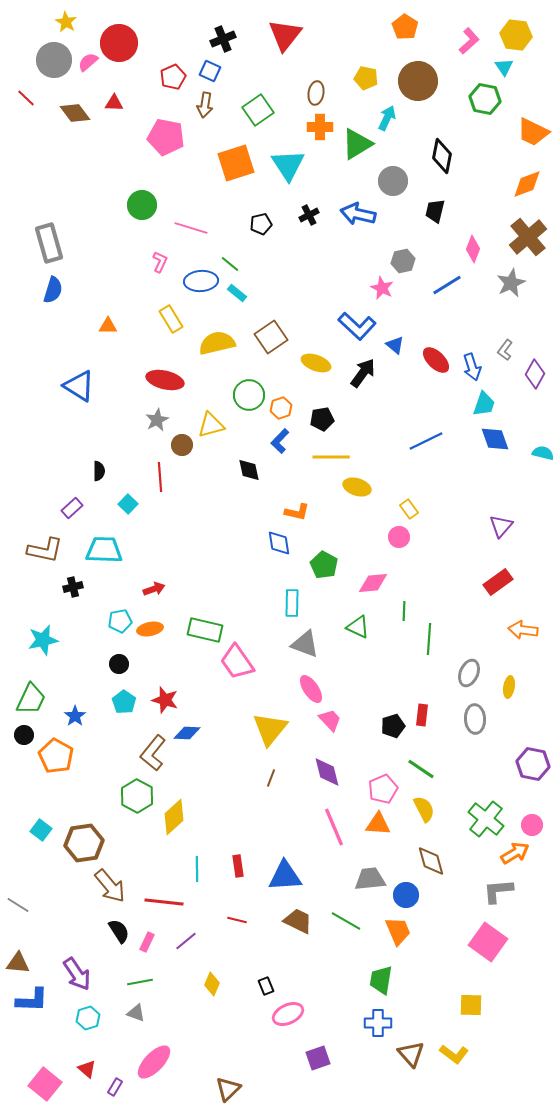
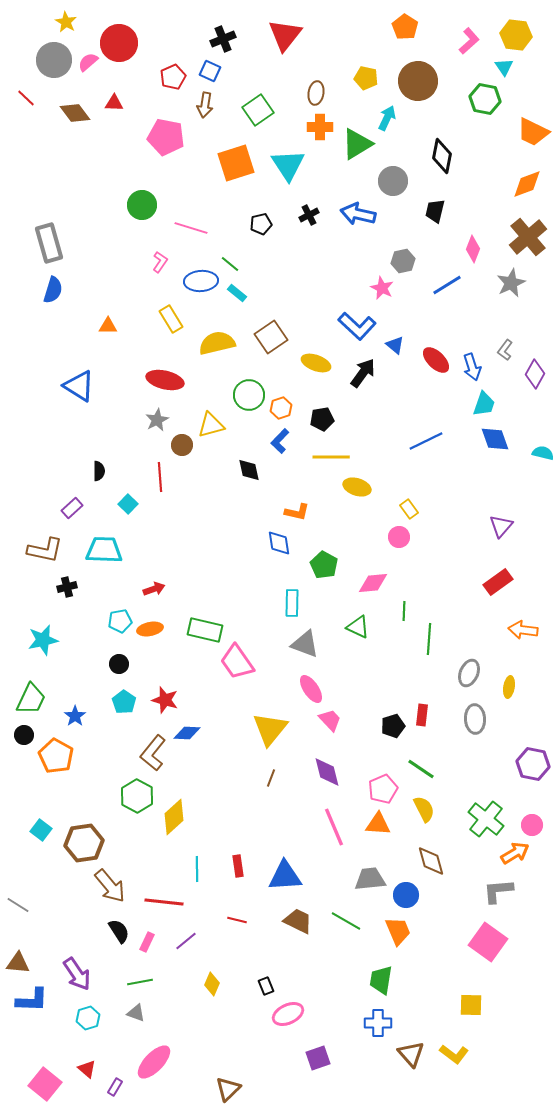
pink L-shape at (160, 262): rotated 10 degrees clockwise
black cross at (73, 587): moved 6 px left
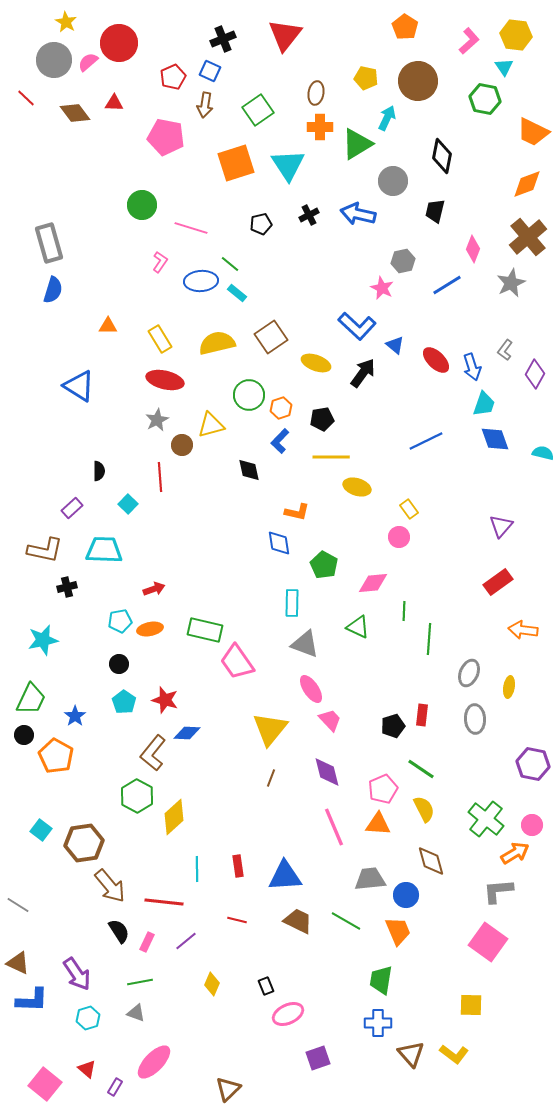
yellow rectangle at (171, 319): moved 11 px left, 20 px down
brown triangle at (18, 963): rotated 20 degrees clockwise
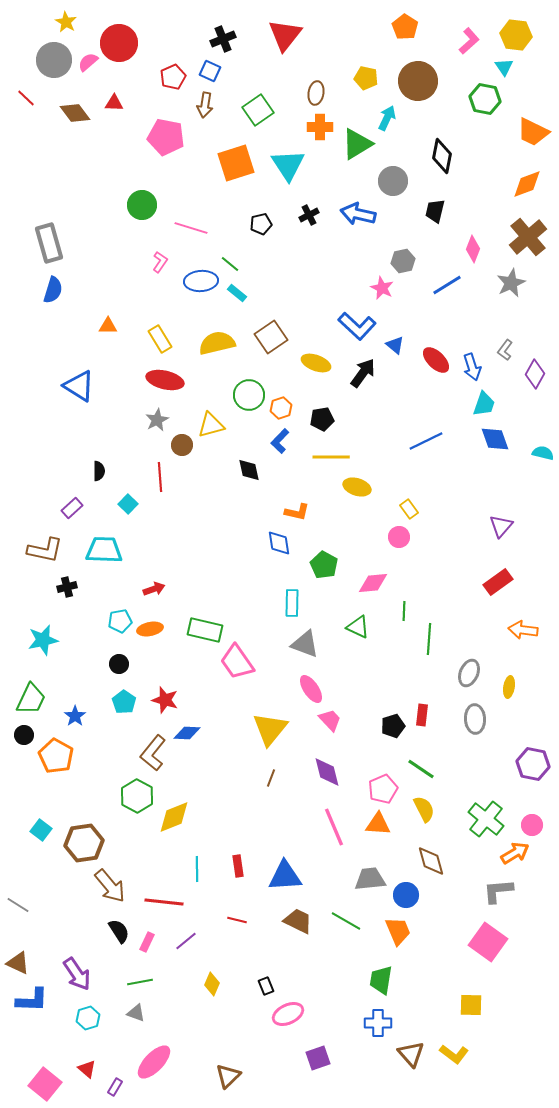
yellow diamond at (174, 817): rotated 21 degrees clockwise
brown triangle at (228, 1089): moved 13 px up
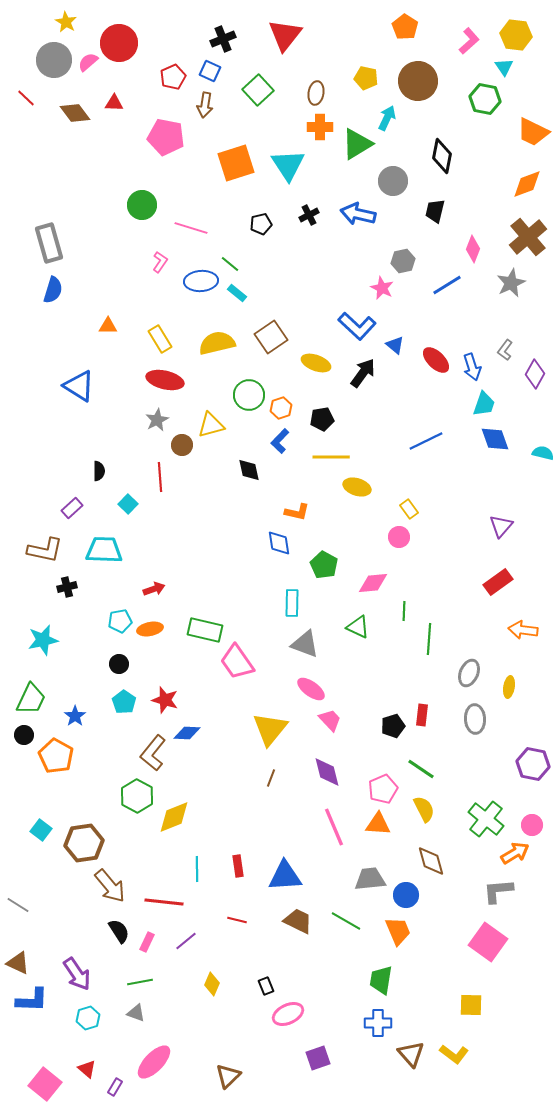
green square at (258, 110): moved 20 px up; rotated 8 degrees counterclockwise
pink ellipse at (311, 689): rotated 20 degrees counterclockwise
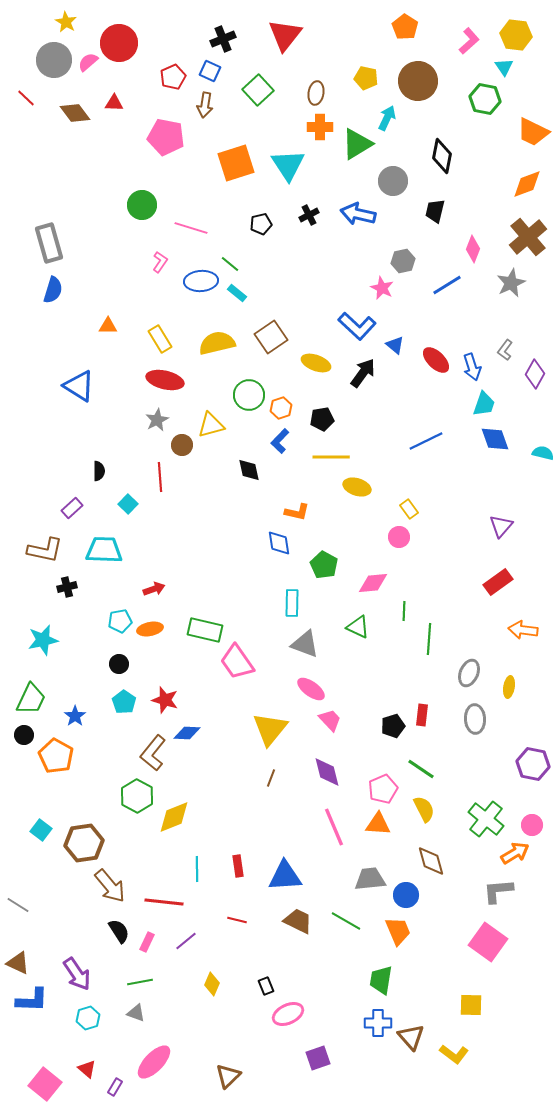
brown triangle at (411, 1054): moved 17 px up
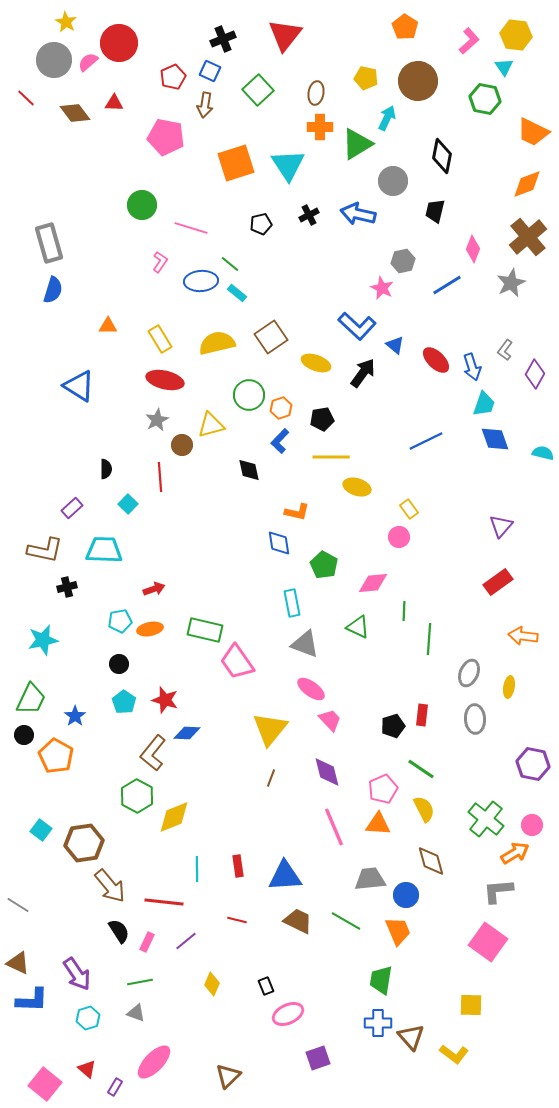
black semicircle at (99, 471): moved 7 px right, 2 px up
cyan rectangle at (292, 603): rotated 12 degrees counterclockwise
orange arrow at (523, 630): moved 6 px down
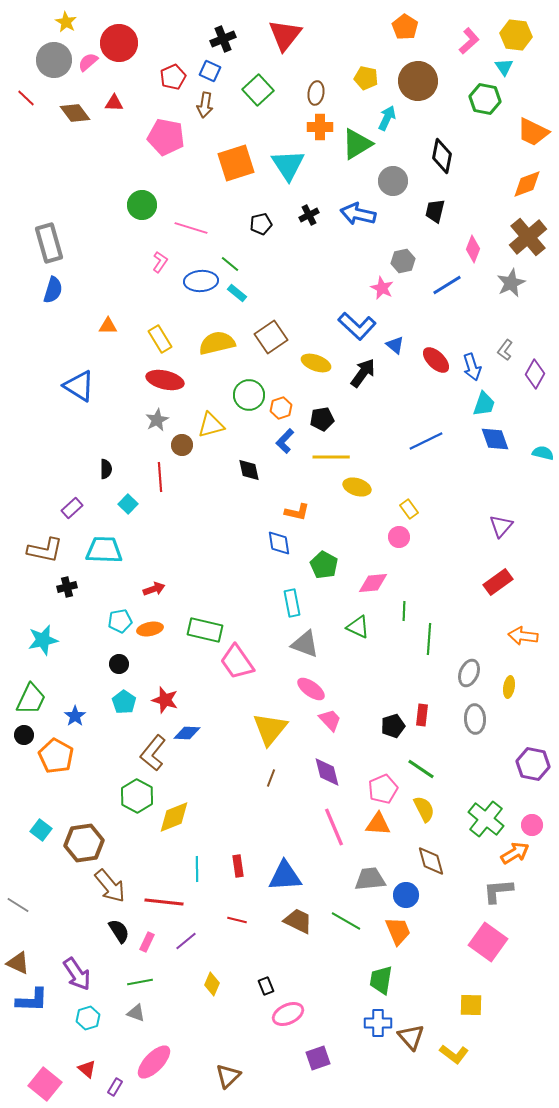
blue L-shape at (280, 441): moved 5 px right
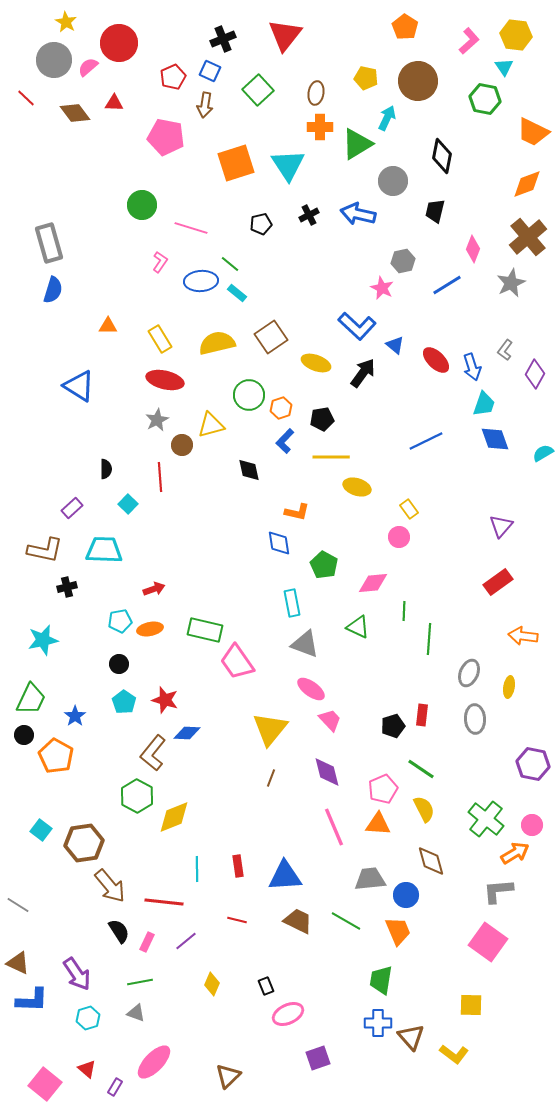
pink semicircle at (88, 62): moved 5 px down
cyan semicircle at (543, 453): rotated 45 degrees counterclockwise
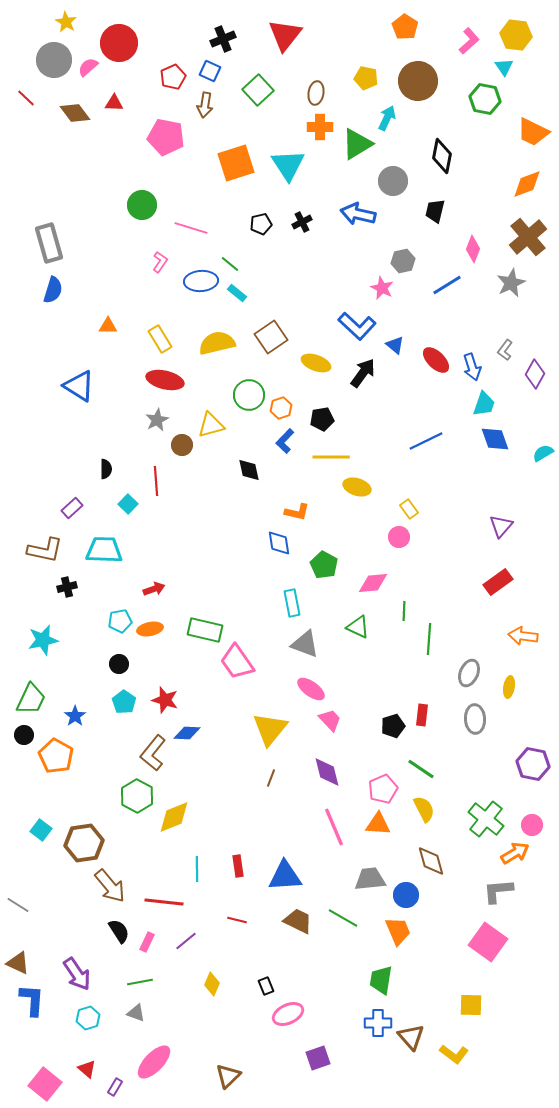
black cross at (309, 215): moved 7 px left, 7 px down
red line at (160, 477): moved 4 px left, 4 px down
green line at (346, 921): moved 3 px left, 3 px up
blue L-shape at (32, 1000): rotated 88 degrees counterclockwise
